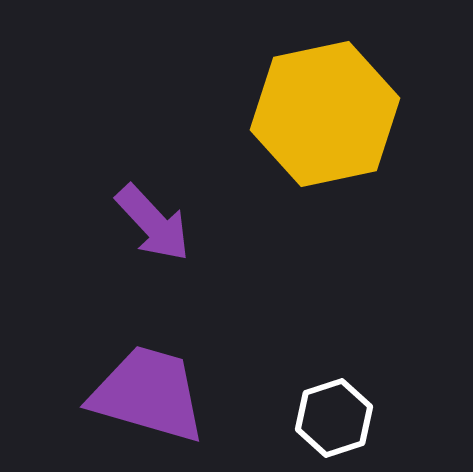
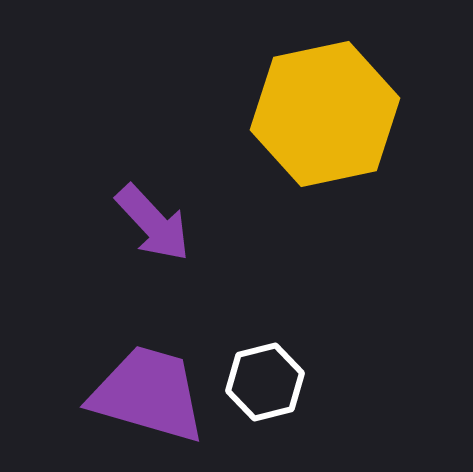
white hexagon: moved 69 px left, 36 px up; rotated 4 degrees clockwise
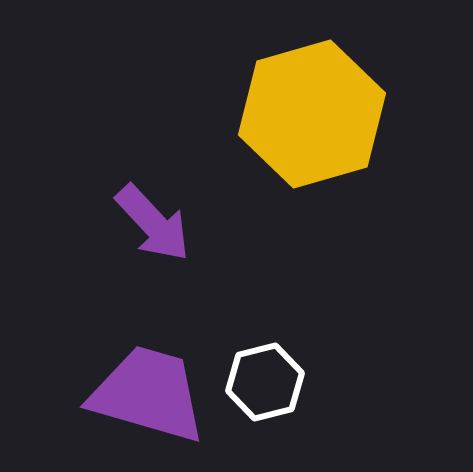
yellow hexagon: moved 13 px left; rotated 4 degrees counterclockwise
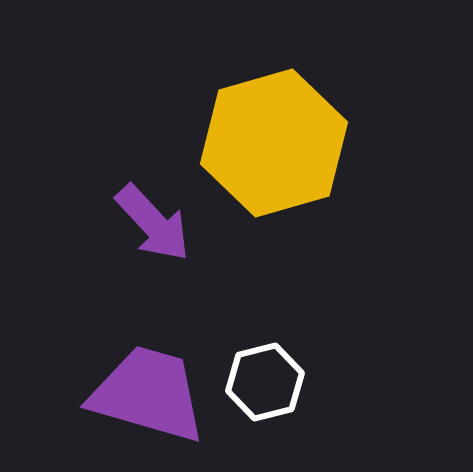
yellow hexagon: moved 38 px left, 29 px down
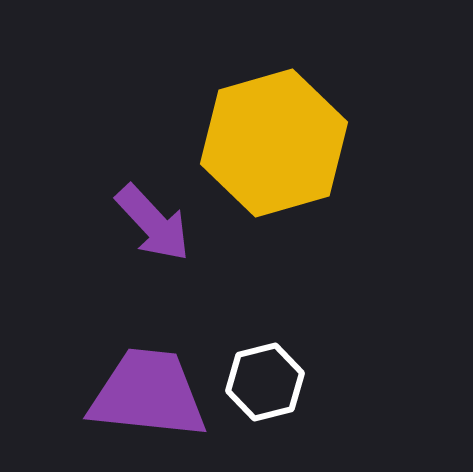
purple trapezoid: rotated 10 degrees counterclockwise
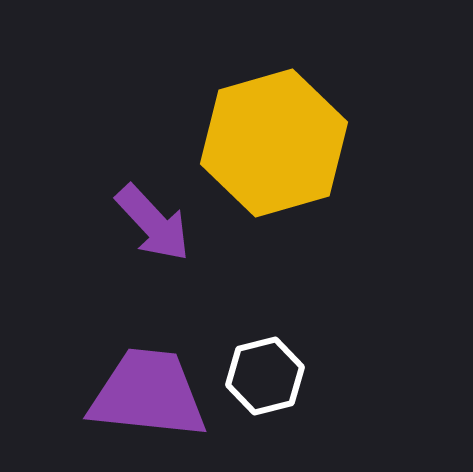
white hexagon: moved 6 px up
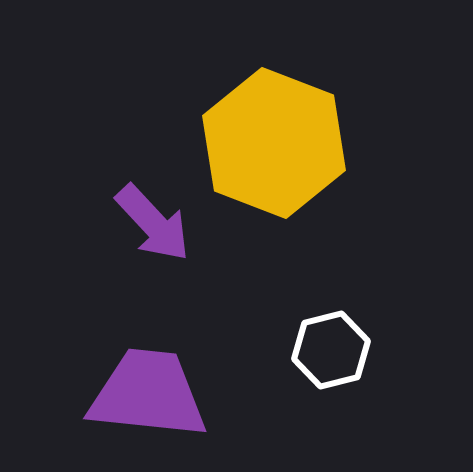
yellow hexagon: rotated 23 degrees counterclockwise
white hexagon: moved 66 px right, 26 px up
